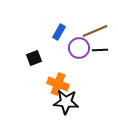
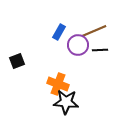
brown line: moved 1 px left
purple circle: moved 1 px left, 3 px up
black square: moved 17 px left, 3 px down
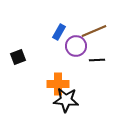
purple circle: moved 2 px left, 1 px down
black line: moved 3 px left, 10 px down
black square: moved 1 px right, 4 px up
orange cross: rotated 20 degrees counterclockwise
black star: moved 2 px up
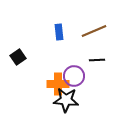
blue rectangle: rotated 35 degrees counterclockwise
purple circle: moved 2 px left, 30 px down
black square: rotated 14 degrees counterclockwise
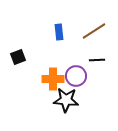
brown line: rotated 10 degrees counterclockwise
black square: rotated 14 degrees clockwise
purple circle: moved 2 px right
orange cross: moved 5 px left, 5 px up
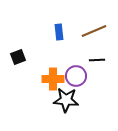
brown line: rotated 10 degrees clockwise
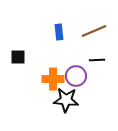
black square: rotated 21 degrees clockwise
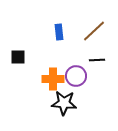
brown line: rotated 20 degrees counterclockwise
black star: moved 2 px left, 3 px down
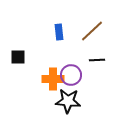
brown line: moved 2 px left
purple circle: moved 5 px left, 1 px up
black star: moved 4 px right, 2 px up
